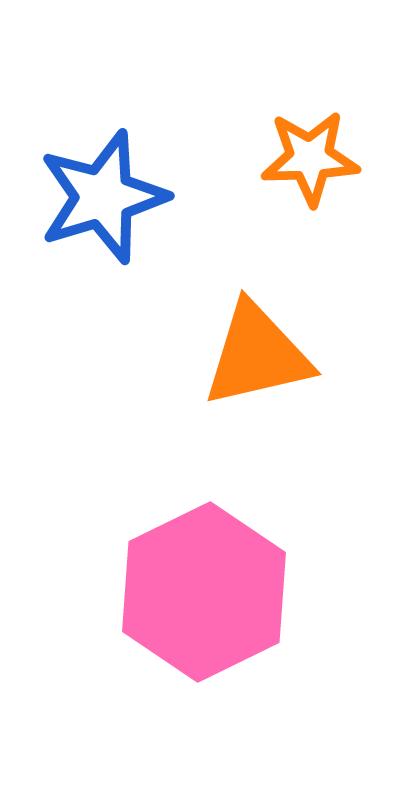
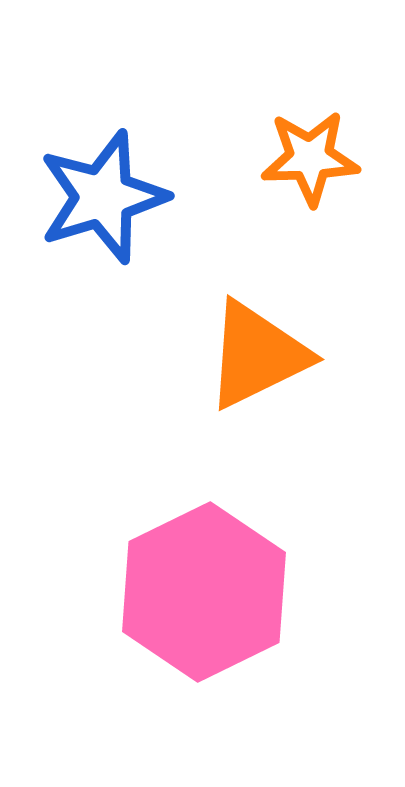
orange triangle: rotated 13 degrees counterclockwise
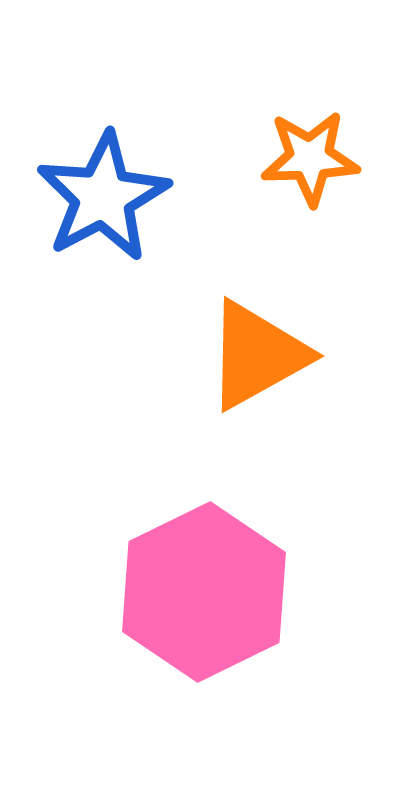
blue star: rotated 11 degrees counterclockwise
orange triangle: rotated 3 degrees counterclockwise
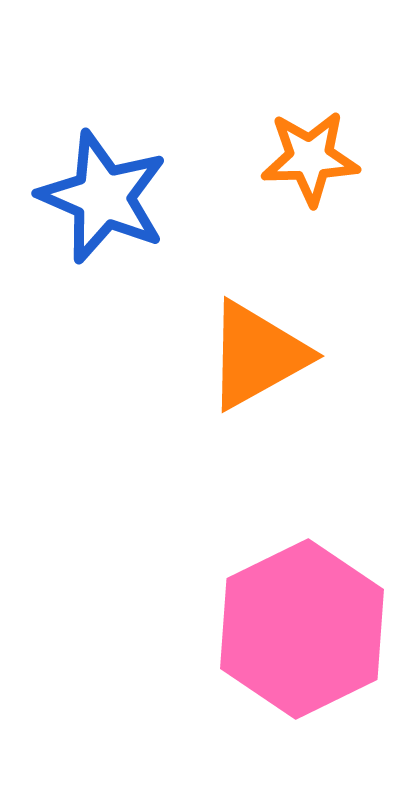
blue star: rotated 21 degrees counterclockwise
pink hexagon: moved 98 px right, 37 px down
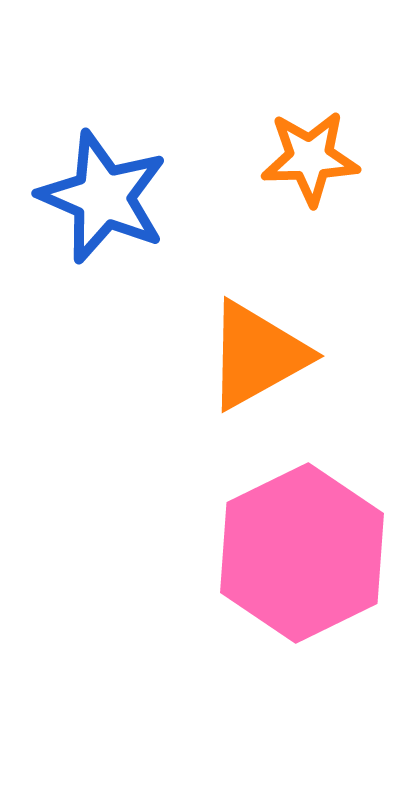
pink hexagon: moved 76 px up
